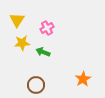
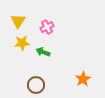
yellow triangle: moved 1 px right, 1 px down
pink cross: moved 1 px up
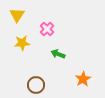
yellow triangle: moved 1 px left, 6 px up
pink cross: moved 2 px down; rotated 16 degrees counterclockwise
green arrow: moved 15 px right, 2 px down
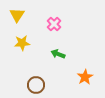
pink cross: moved 7 px right, 5 px up
orange star: moved 2 px right, 2 px up
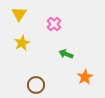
yellow triangle: moved 2 px right, 1 px up
yellow star: rotated 21 degrees counterclockwise
green arrow: moved 8 px right
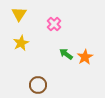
yellow star: moved 1 px left
green arrow: rotated 16 degrees clockwise
orange star: moved 20 px up
brown circle: moved 2 px right
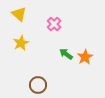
yellow triangle: rotated 21 degrees counterclockwise
